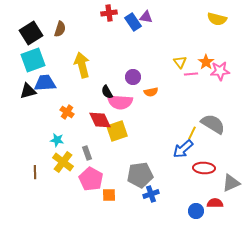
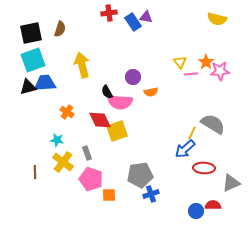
black square: rotated 20 degrees clockwise
black triangle: moved 4 px up
blue arrow: moved 2 px right
pink pentagon: rotated 10 degrees counterclockwise
red semicircle: moved 2 px left, 2 px down
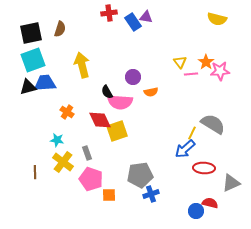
red semicircle: moved 3 px left, 2 px up; rotated 14 degrees clockwise
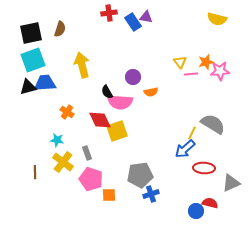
orange star: rotated 21 degrees clockwise
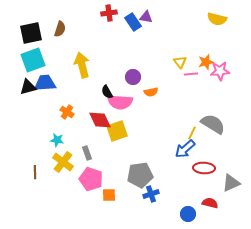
blue circle: moved 8 px left, 3 px down
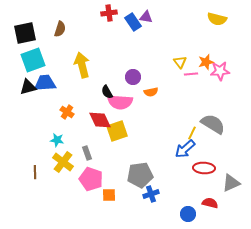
black square: moved 6 px left
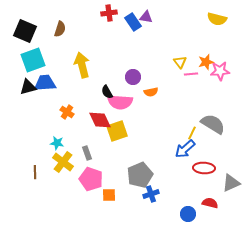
black square: moved 2 px up; rotated 35 degrees clockwise
cyan star: moved 3 px down
gray pentagon: rotated 15 degrees counterclockwise
